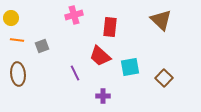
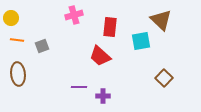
cyan square: moved 11 px right, 26 px up
purple line: moved 4 px right, 14 px down; rotated 63 degrees counterclockwise
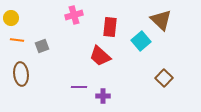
cyan square: rotated 30 degrees counterclockwise
brown ellipse: moved 3 px right
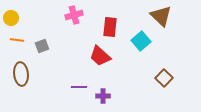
brown triangle: moved 4 px up
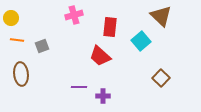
brown square: moved 3 px left
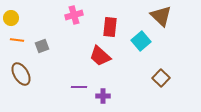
brown ellipse: rotated 25 degrees counterclockwise
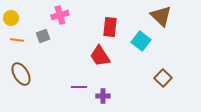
pink cross: moved 14 px left
cyan square: rotated 12 degrees counterclockwise
gray square: moved 1 px right, 10 px up
red trapezoid: rotated 15 degrees clockwise
brown square: moved 2 px right
